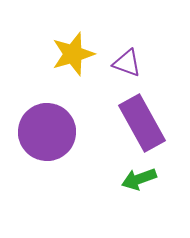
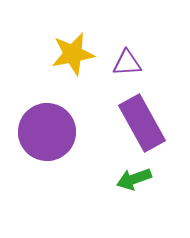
yellow star: rotated 6 degrees clockwise
purple triangle: rotated 24 degrees counterclockwise
green arrow: moved 5 px left
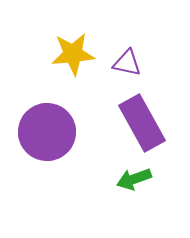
yellow star: rotated 6 degrees clockwise
purple triangle: rotated 16 degrees clockwise
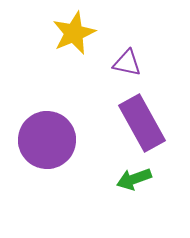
yellow star: moved 1 px right, 21 px up; rotated 18 degrees counterclockwise
purple circle: moved 8 px down
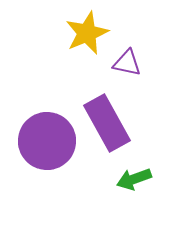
yellow star: moved 13 px right
purple rectangle: moved 35 px left
purple circle: moved 1 px down
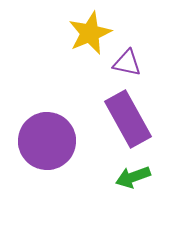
yellow star: moved 3 px right
purple rectangle: moved 21 px right, 4 px up
green arrow: moved 1 px left, 2 px up
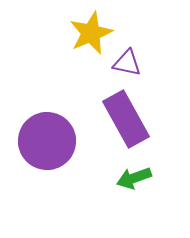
yellow star: moved 1 px right
purple rectangle: moved 2 px left
green arrow: moved 1 px right, 1 px down
